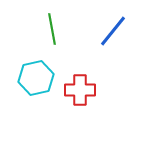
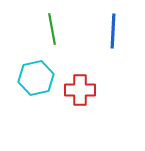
blue line: rotated 36 degrees counterclockwise
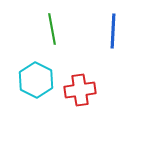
cyan hexagon: moved 2 px down; rotated 20 degrees counterclockwise
red cross: rotated 8 degrees counterclockwise
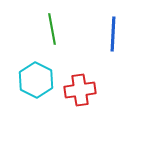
blue line: moved 3 px down
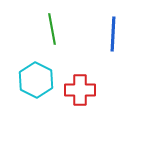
red cross: rotated 8 degrees clockwise
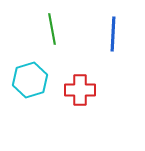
cyan hexagon: moved 6 px left; rotated 16 degrees clockwise
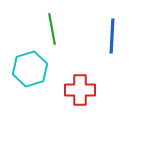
blue line: moved 1 px left, 2 px down
cyan hexagon: moved 11 px up
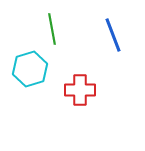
blue line: moved 1 px right, 1 px up; rotated 24 degrees counterclockwise
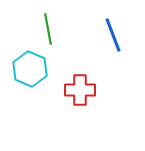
green line: moved 4 px left
cyan hexagon: rotated 20 degrees counterclockwise
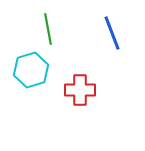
blue line: moved 1 px left, 2 px up
cyan hexagon: moved 1 px right, 1 px down; rotated 20 degrees clockwise
